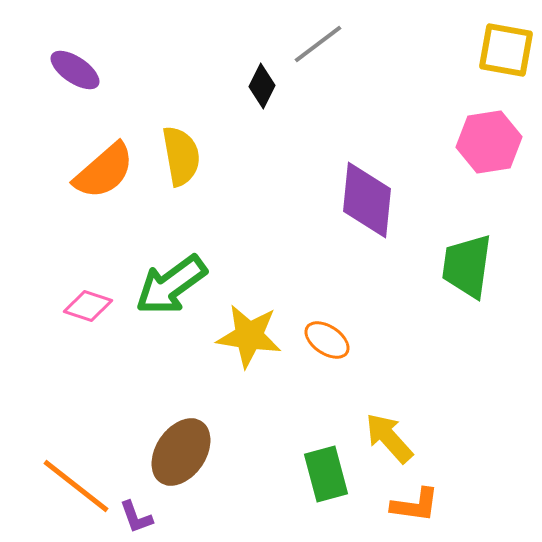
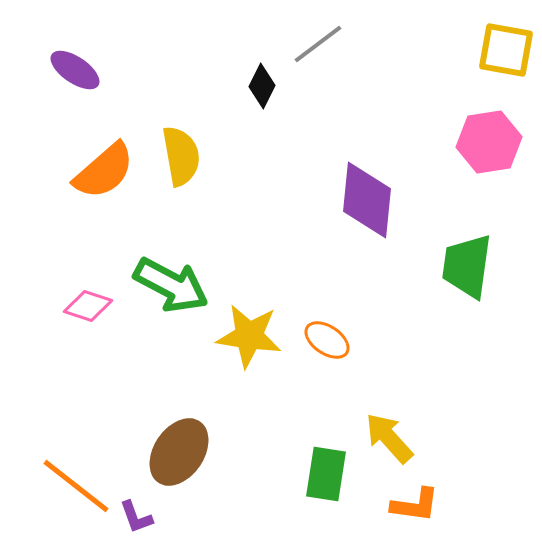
green arrow: rotated 116 degrees counterclockwise
brown ellipse: moved 2 px left
green rectangle: rotated 24 degrees clockwise
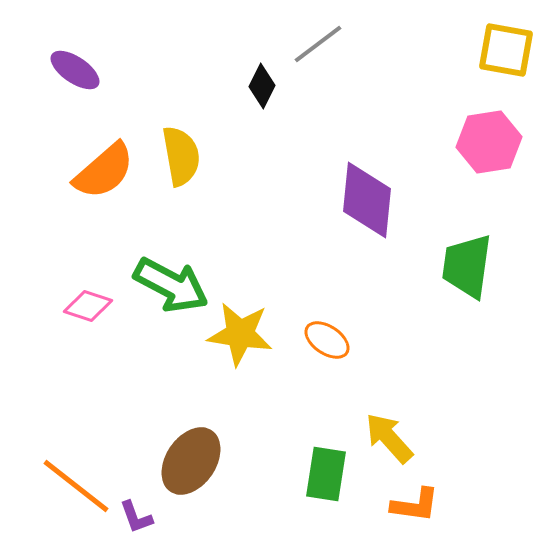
yellow star: moved 9 px left, 2 px up
brown ellipse: moved 12 px right, 9 px down
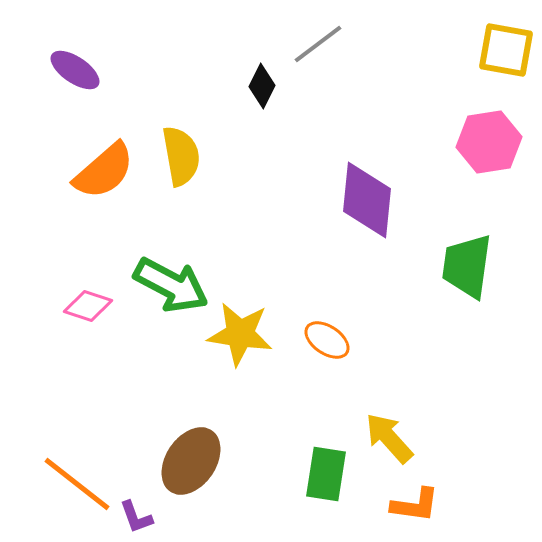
orange line: moved 1 px right, 2 px up
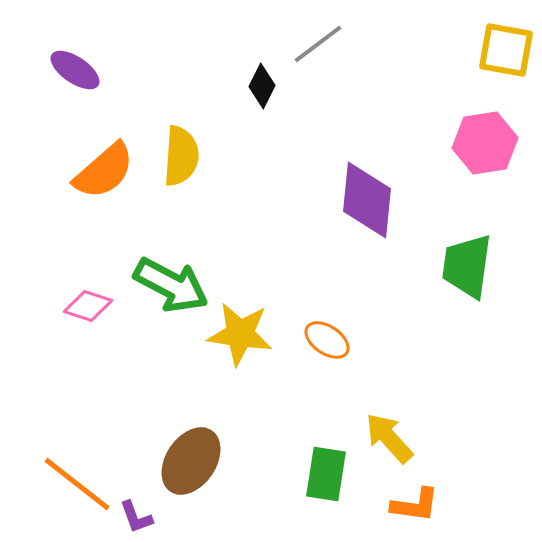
pink hexagon: moved 4 px left, 1 px down
yellow semicircle: rotated 14 degrees clockwise
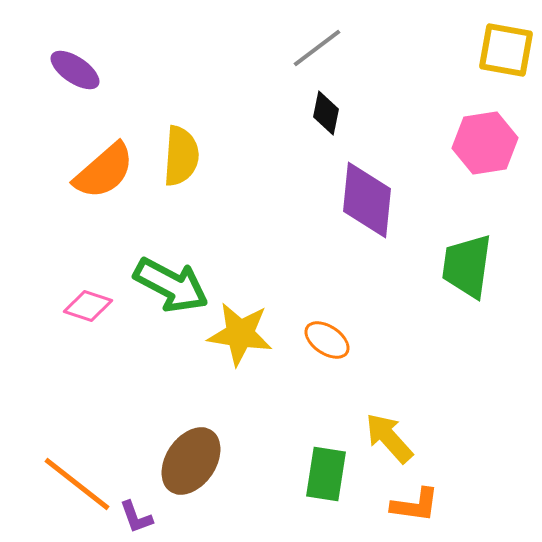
gray line: moved 1 px left, 4 px down
black diamond: moved 64 px right, 27 px down; rotated 15 degrees counterclockwise
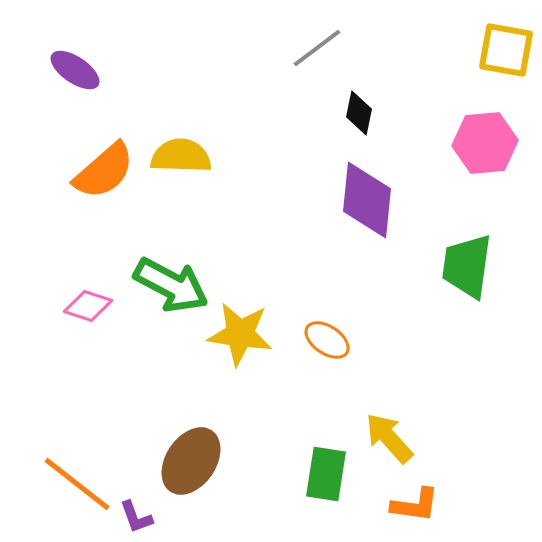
black diamond: moved 33 px right
pink hexagon: rotated 4 degrees clockwise
yellow semicircle: rotated 92 degrees counterclockwise
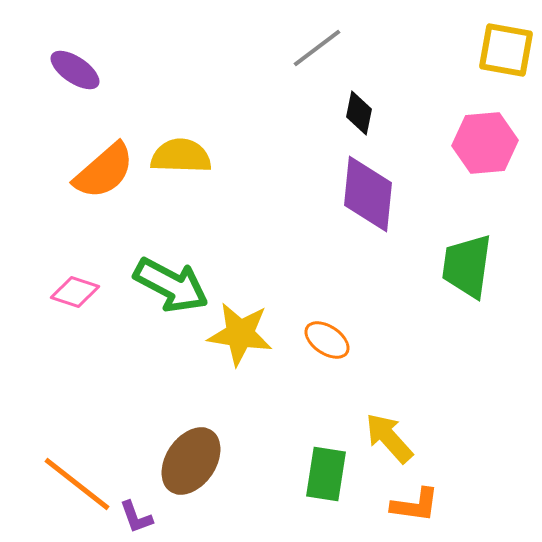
purple diamond: moved 1 px right, 6 px up
pink diamond: moved 13 px left, 14 px up
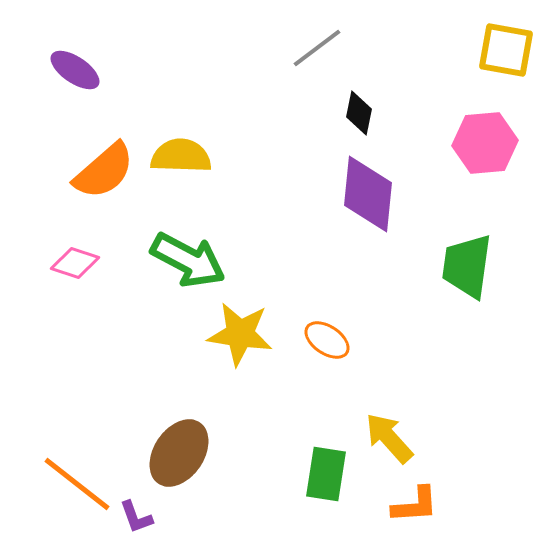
green arrow: moved 17 px right, 25 px up
pink diamond: moved 29 px up
brown ellipse: moved 12 px left, 8 px up
orange L-shape: rotated 12 degrees counterclockwise
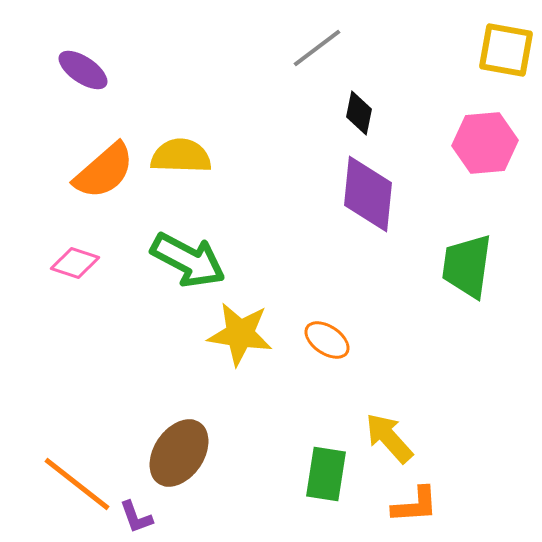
purple ellipse: moved 8 px right
